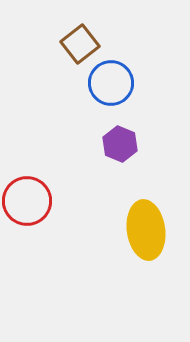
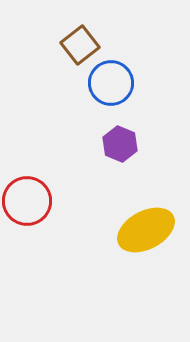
brown square: moved 1 px down
yellow ellipse: rotated 70 degrees clockwise
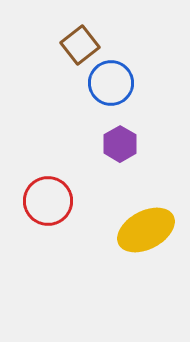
purple hexagon: rotated 8 degrees clockwise
red circle: moved 21 px right
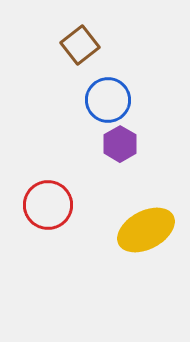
blue circle: moved 3 px left, 17 px down
red circle: moved 4 px down
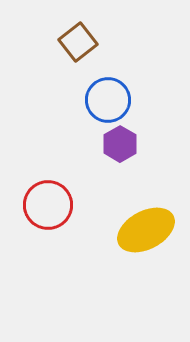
brown square: moved 2 px left, 3 px up
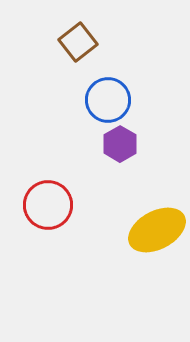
yellow ellipse: moved 11 px right
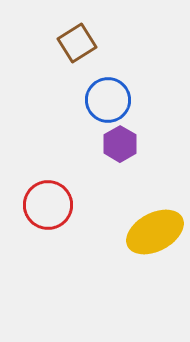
brown square: moved 1 px left, 1 px down; rotated 6 degrees clockwise
yellow ellipse: moved 2 px left, 2 px down
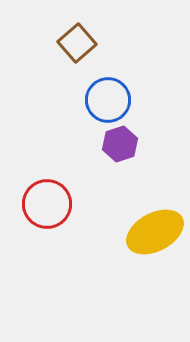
brown square: rotated 9 degrees counterclockwise
purple hexagon: rotated 12 degrees clockwise
red circle: moved 1 px left, 1 px up
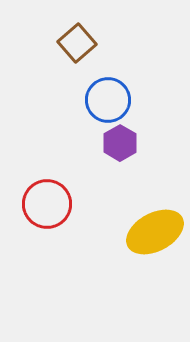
purple hexagon: moved 1 px up; rotated 12 degrees counterclockwise
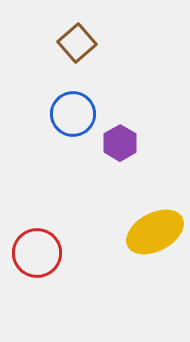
blue circle: moved 35 px left, 14 px down
red circle: moved 10 px left, 49 px down
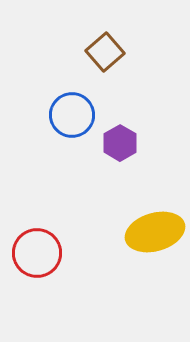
brown square: moved 28 px right, 9 px down
blue circle: moved 1 px left, 1 px down
yellow ellipse: rotated 12 degrees clockwise
